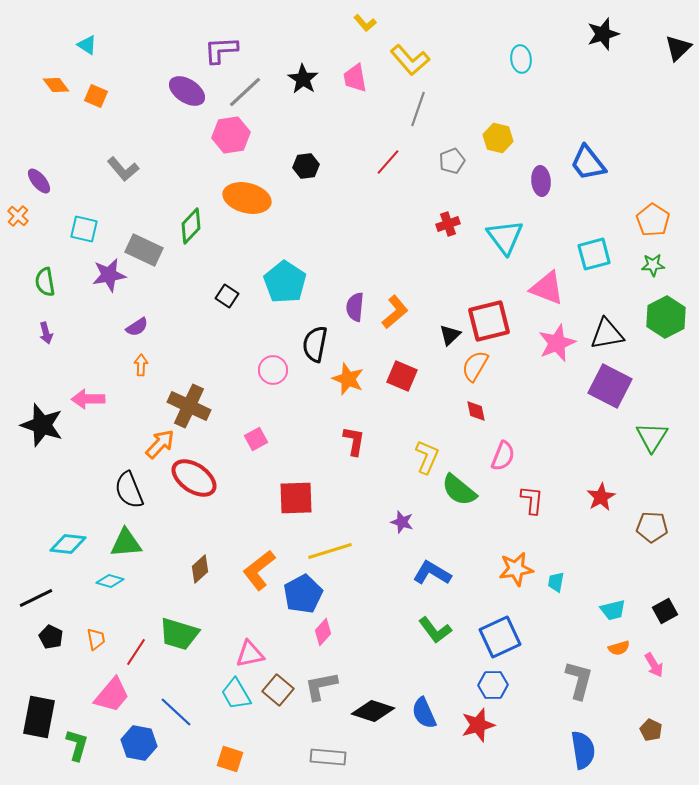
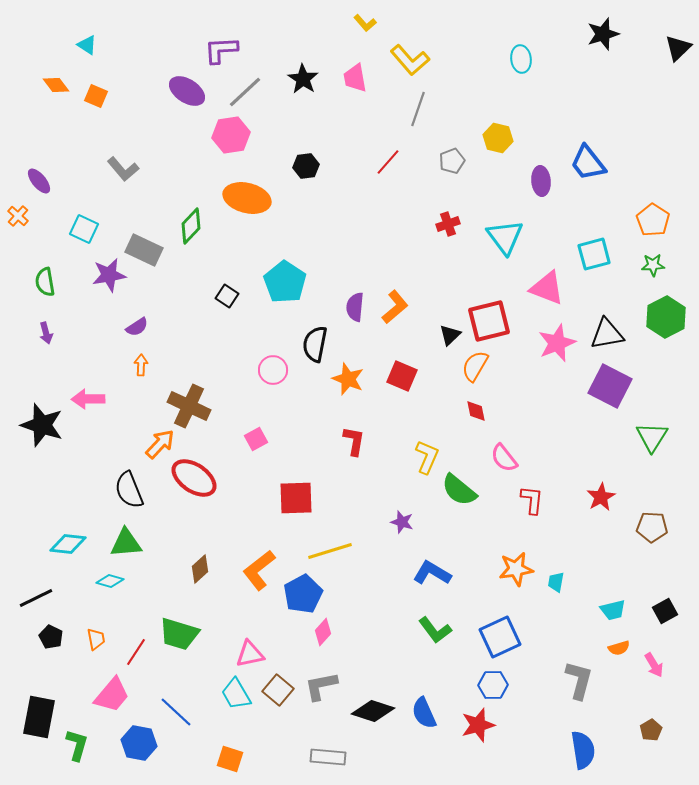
cyan square at (84, 229): rotated 12 degrees clockwise
orange L-shape at (395, 312): moved 5 px up
pink semicircle at (503, 456): moved 1 px right, 2 px down; rotated 120 degrees clockwise
brown pentagon at (651, 730): rotated 15 degrees clockwise
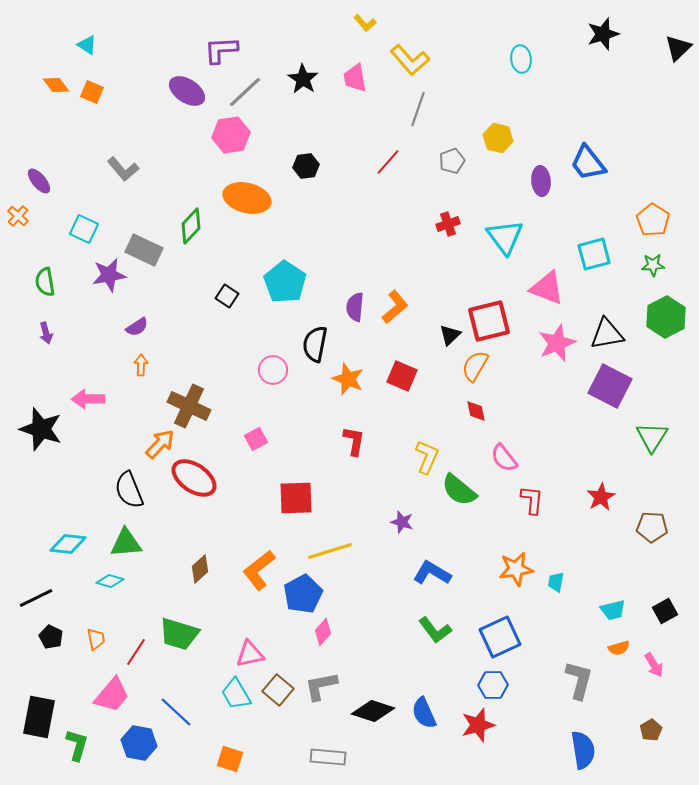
orange square at (96, 96): moved 4 px left, 4 px up
black star at (42, 425): moved 1 px left, 4 px down
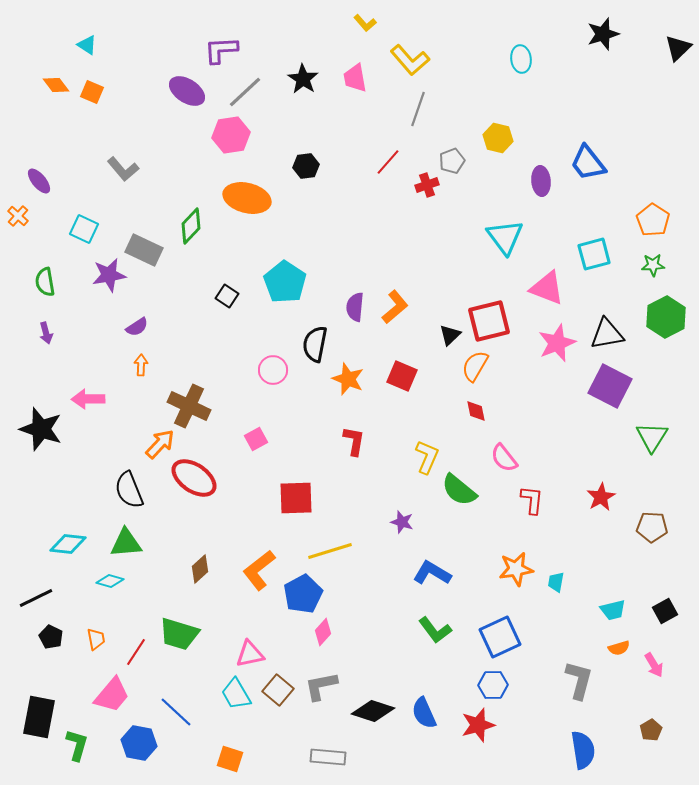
red cross at (448, 224): moved 21 px left, 39 px up
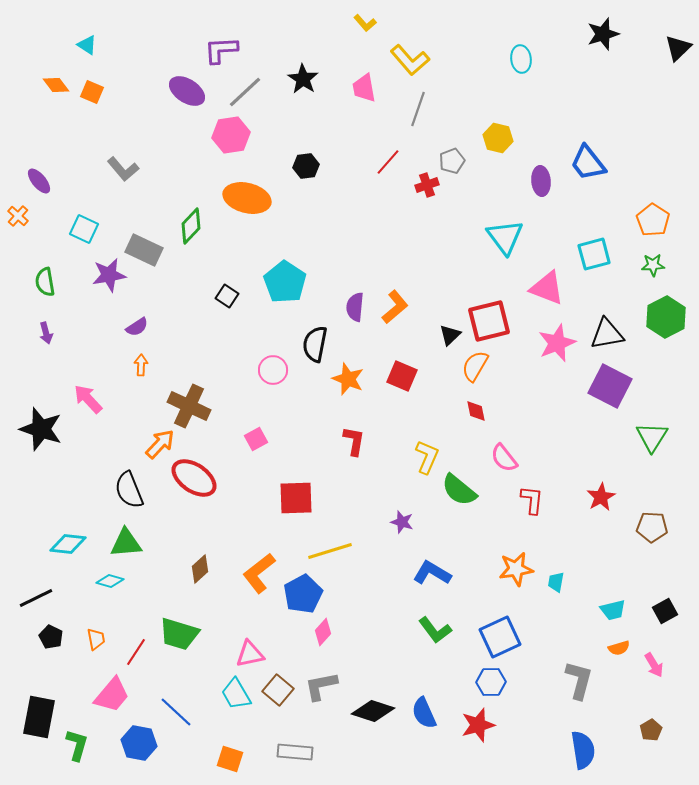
pink trapezoid at (355, 78): moved 9 px right, 10 px down
pink arrow at (88, 399): rotated 48 degrees clockwise
orange L-shape at (259, 570): moved 3 px down
blue hexagon at (493, 685): moved 2 px left, 3 px up
gray rectangle at (328, 757): moved 33 px left, 5 px up
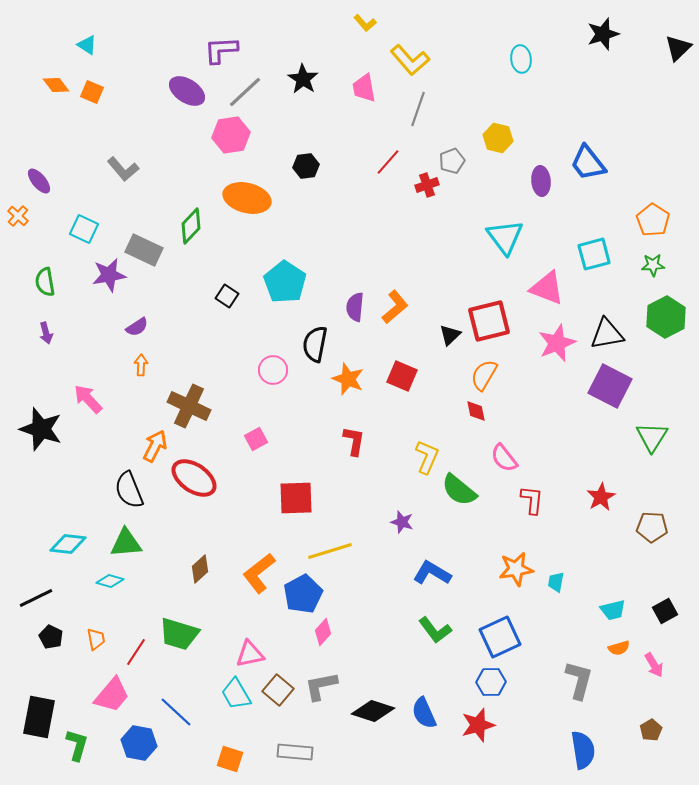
orange semicircle at (475, 366): moved 9 px right, 9 px down
orange arrow at (160, 444): moved 5 px left, 2 px down; rotated 16 degrees counterclockwise
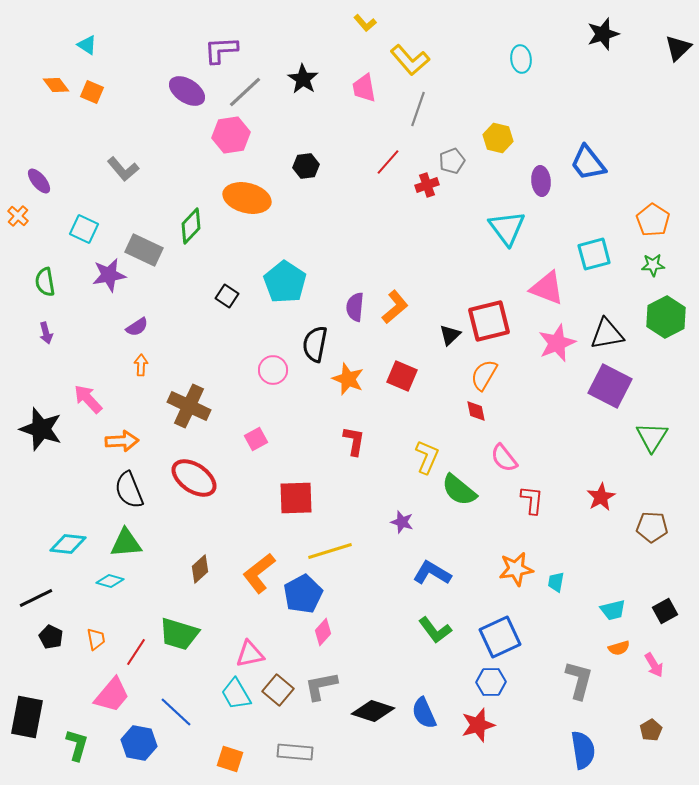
cyan triangle at (505, 237): moved 2 px right, 9 px up
orange arrow at (155, 446): moved 33 px left, 5 px up; rotated 60 degrees clockwise
black rectangle at (39, 717): moved 12 px left
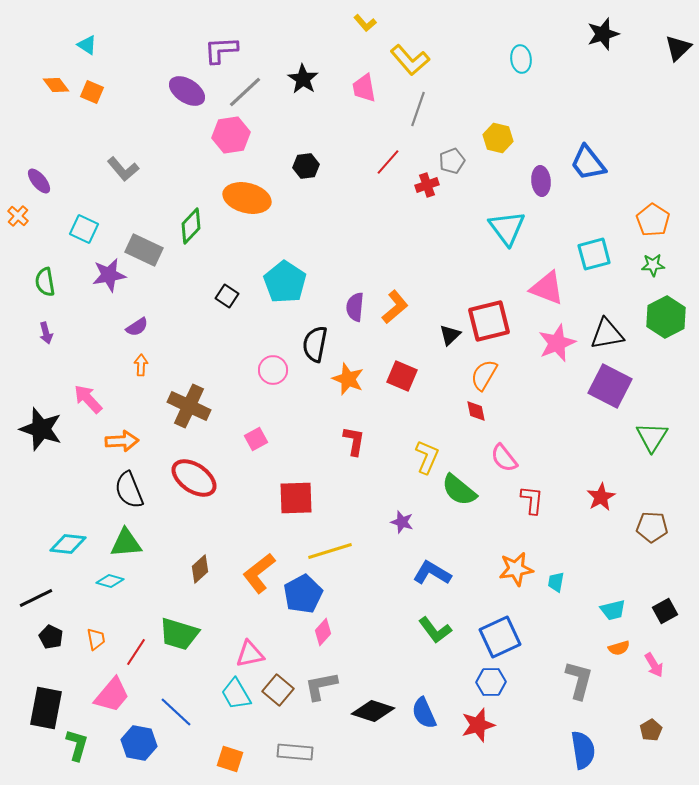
black rectangle at (27, 717): moved 19 px right, 9 px up
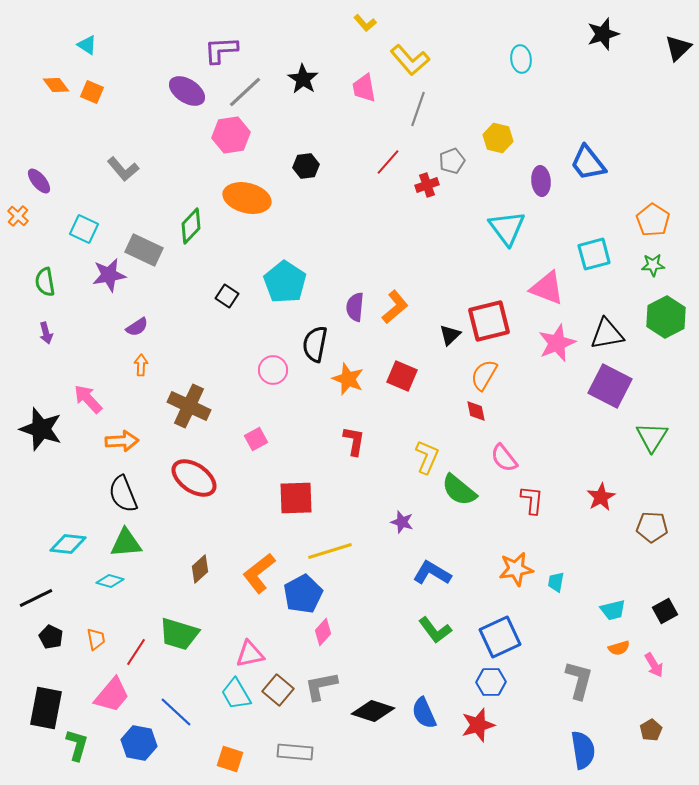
black semicircle at (129, 490): moved 6 px left, 4 px down
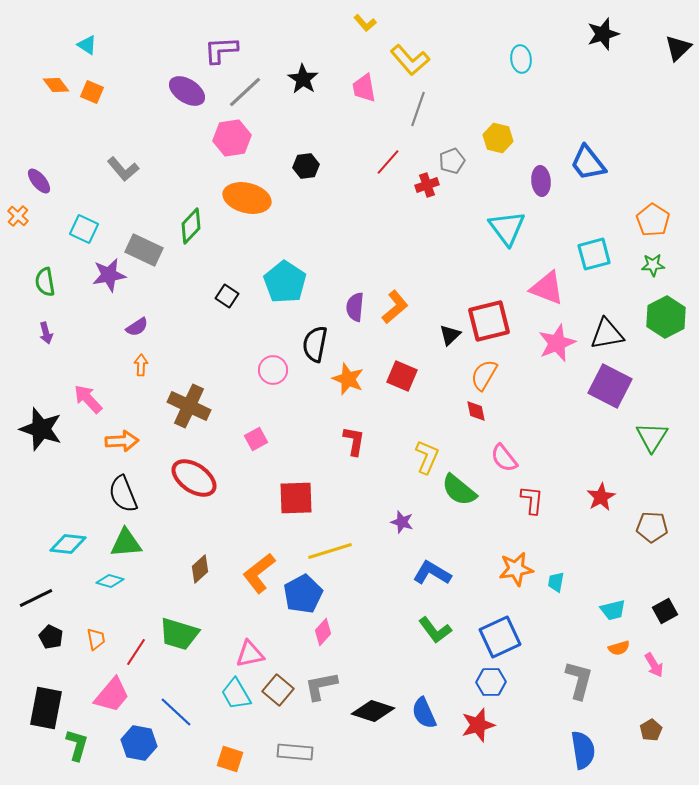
pink hexagon at (231, 135): moved 1 px right, 3 px down
